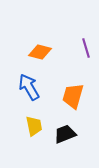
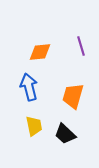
purple line: moved 5 px left, 2 px up
orange diamond: rotated 20 degrees counterclockwise
blue arrow: rotated 16 degrees clockwise
black trapezoid: rotated 115 degrees counterclockwise
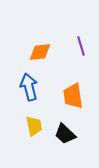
orange trapezoid: rotated 24 degrees counterclockwise
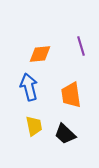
orange diamond: moved 2 px down
orange trapezoid: moved 2 px left, 1 px up
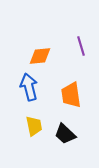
orange diamond: moved 2 px down
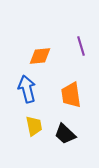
blue arrow: moved 2 px left, 2 px down
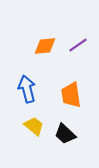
purple line: moved 3 px left, 1 px up; rotated 72 degrees clockwise
orange diamond: moved 5 px right, 10 px up
yellow trapezoid: rotated 40 degrees counterclockwise
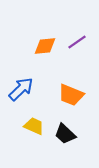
purple line: moved 1 px left, 3 px up
blue arrow: moved 6 px left; rotated 60 degrees clockwise
orange trapezoid: rotated 60 degrees counterclockwise
yellow trapezoid: rotated 15 degrees counterclockwise
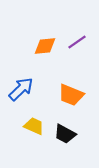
black trapezoid: rotated 15 degrees counterclockwise
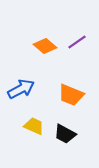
orange diamond: rotated 45 degrees clockwise
blue arrow: rotated 16 degrees clockwise
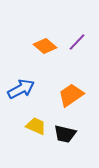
purple line: rotated 12 degrees counterclockwise
orange trapezoid: rotated 124 degrees clockwise
yellow trapezoid: moved 2 px right
black trapezoid: rotated 15 degrees counterclockwise
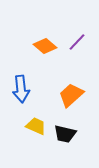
blue arrow: rotated 112 degrees clockwise
orange trapezoid: rotated 8 degrees counterclockwise
